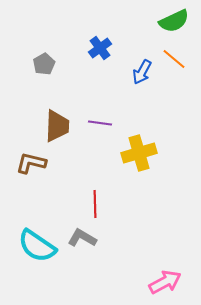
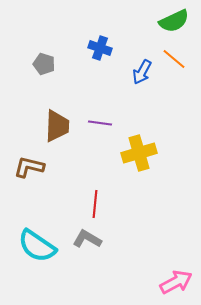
blue cross: rotated 35 degrees counterclockwise
gray pentagon: rotated 25 degrees counterclockwise
brown L-shape: moved 2 px left, 4 px down
red line: rotated 8 degrees clockwise
gray L-shape: moved 5 px right, 1 px down
pink arrow: moved 11 px right
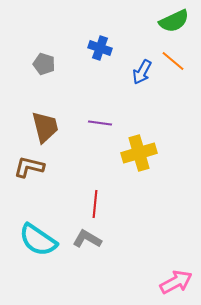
orange line: moved 1 px left, 2 px down
brown trapezoid: moved 12 px left, 1 px down; rotated 16 degrees counterclockwise
cyan semicircle: moved 1 px right, 6 px up
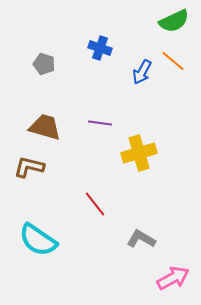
brown trapezoid: rotated 60 degrees counterclockwise
red line: rotated 44 degrees counterclockwise
gray L-shape: moved 54 px right
pink arrow: moved 3 px left, 4 px up
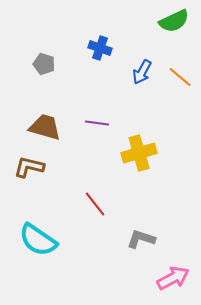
orange line: moved 7 px right, 16 px down
purple line: moved 3 px left
gray L-shape: rotated 12 degrees counterclockwise
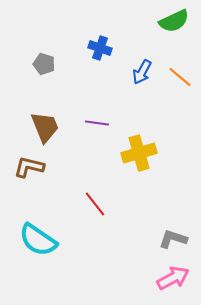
brown trapezoid: rotated 52 degrees clockwise
gray L-shape: moved 32 px right
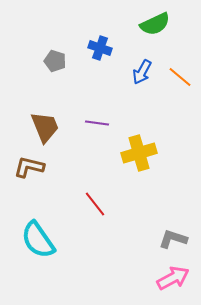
green semicircle: moved 19 px left, 3 px down
gray pentagon: moved 11 px right, 3 px up
cyan semicircle: rotated 21 degrees clockwise
